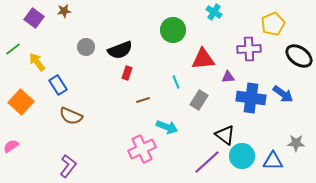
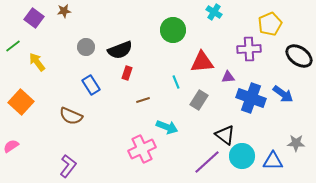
yellow pentagon: moved 3 px left
green line: moved 3 px up
red triangle: moved 1 px left, 3 px down
blue rectangle: moved 33 px right
blue cross: rotated 12 degrees clockwise
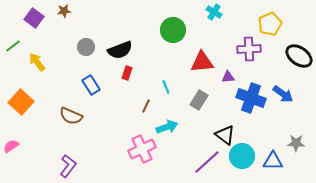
cyan line: moved 10 px left, 5 px down
brown line: moved 3 px right, 6 px down; rotated 48 degrees counterclockwise
cyan arrow: rotated 40 degrees counterclockwise
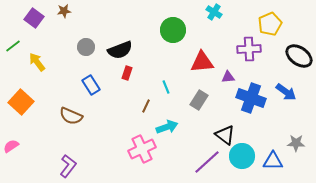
blue arrow: moved 3 px right, 2 px up
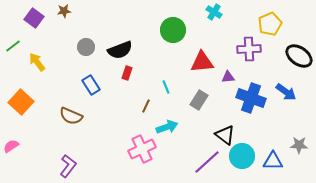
gray star: moved 3 px right, 2 px down
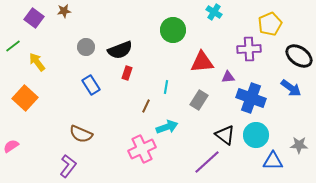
cyan line: rotated 32 degrees clockwise
blue arrow: moved 5 px right, 4 px up
orange square: moved 4 px right, 4 px up
brown semicircle: moved 10 px right, 18 px down
cyan circle: moved 14 px right, 21 px up
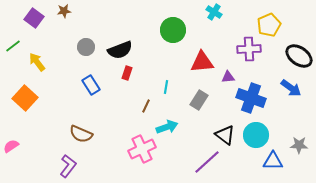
yellow pentagon: moved 1 px left, 1 px down
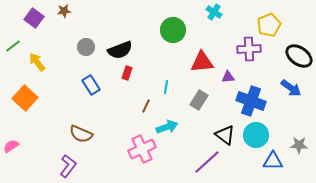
blue cross: moved 3 px down
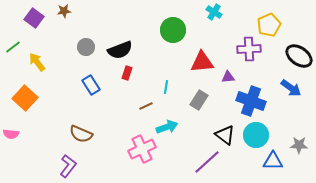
green line: moved 1 px down
brown line: rotated 40 degrees clockwise
pink semicircle: moved 12 px up; rotated 140 degrees counterclockwise
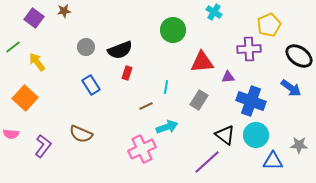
purple L-shape: moved 25 px left, 20 px up
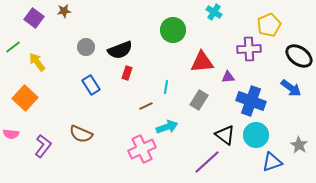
gray star: rotated 30 degrees clockwise
blue triangle: moved 1 px left, 1 px down; rotated 20 degrees counterclockwise
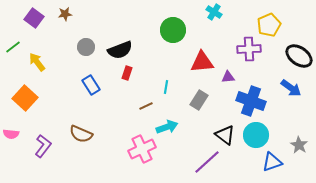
brown star: moved 1 px right, 3 px down
